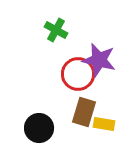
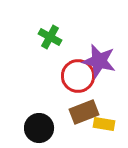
green cross: moved 6 px left, 7 px down
purple star: moved 1 px down
red circle: moved 2 px down
brown rectangle: rotated 52 degrees clockwise
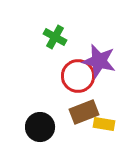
green cross: moved 5 px right
black circle: moved 1 px right, 1 px up
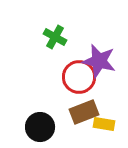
red circle: moved 1 px right, 1 px down
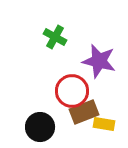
red circle: moved 7 px left, 14 px down
